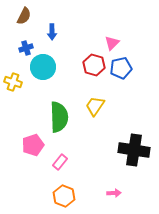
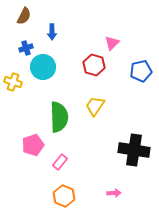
blue pentagon: moved 20 px right, 3 px down
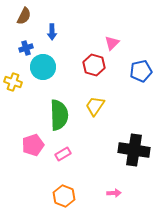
green semicircle: moved 2 px up
pink rectangle: moved 3 px right, 8 px up; rotated 21 degrees clockwise
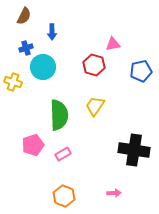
pink triangle: moved 1 px right, 1 px down; rotated 35 degrees clockwise
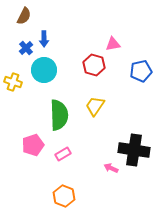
blue arrow: moved 8 px left, 7 px down
blue cross: rotated 24 degrees counterclockwise
cyan circle: moved 1 px right, 3 px down
pink arrow: moved 3 px left, 25 px up; rotated 152 degrees counterclockwise
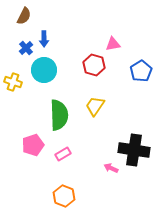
blue pentagon: rotated 20 degrees counterclockwise
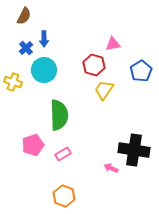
yellow trapezoid: moved 9 px right, 16 px up
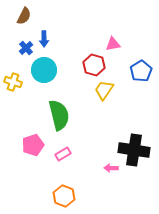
green semicircle: rotated 12 degrees counterclockwise
pink arrow: rotated 24 degrees counterclockwise
